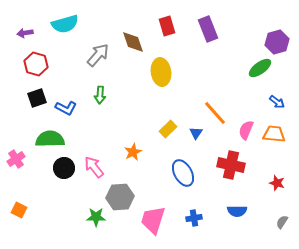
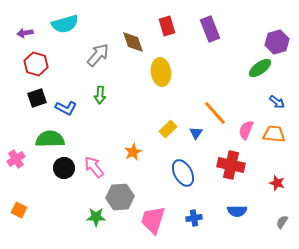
purple rectangle: moved 2 px right
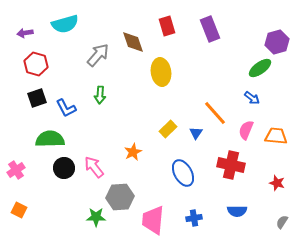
blue arrow: moved 25 px left, 4 px up
blue L-shape: rotated 35 degrees clockwise
orange trapezoid: moved 2 px right, 2 px down
pink cross: moved 11 px down
pink trapezoid: rotated 12 degrees counterclockwise
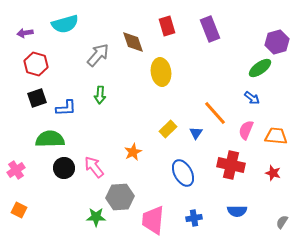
blue L-shape: rotated 65 degrees counterclockwise
red star: moved 4 px left, 10 px up
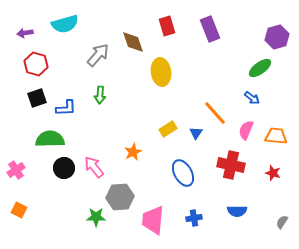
purple hexagon: moved 5 px up
yellow rectangle: rotated 12 degrees clockwise
